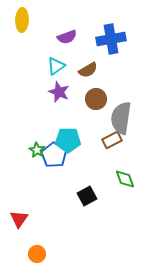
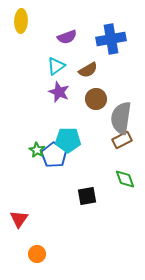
yellow ellipse: moved 1 px left, 1 px down
brown rectangle: moved 10 px right
black square: rotated 18 degrees clockwise
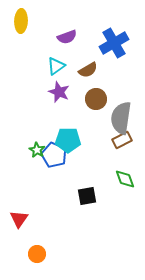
blue cross: moved 3 px right, 4 px down; rotated 20 degrees counterclockwise
blue pentagon: rotated 10 degrees counterclockwise
